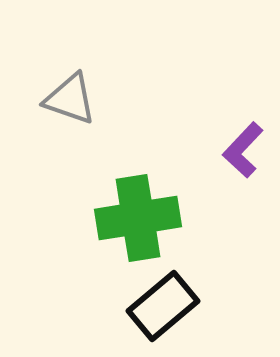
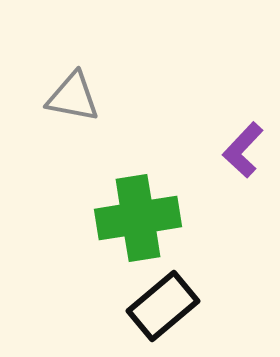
gray triangle: moved 3 px right, 2 px up; rotated 8 degrees counterclockwise
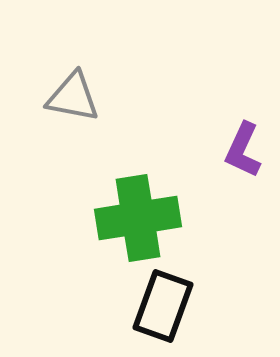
purple L-shape: rotated 18 degrees counterclockwise
black rectangle: rotated 30 degrees counterclockwise
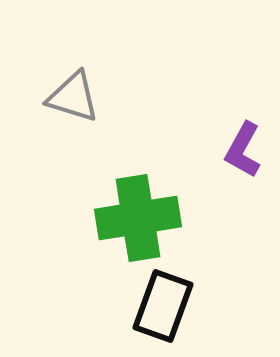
gray triangle: rotated 6 degrees clockwise
purple L-shape: rotated 4 degrees clockwise
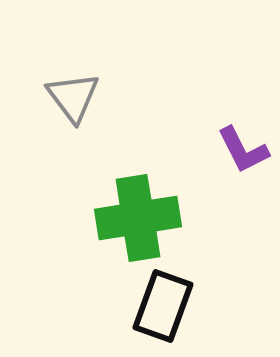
gray triangle: rotated 36 degrees clockwise
purple L-shape: rotated 56 degrees counterclockwise
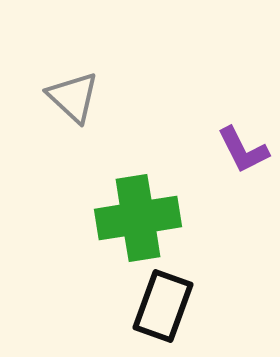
gray triangle: rotated 10 degrees counterclockwise
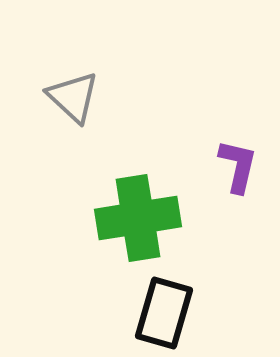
purple L-shape: moved 5 px left, 16 px down; rotated 140 degrees counterclockwise
black rectangle: moved 1 px right, 7 px down; rotated 4 degrees counterclockwise
